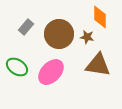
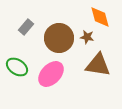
orange diamond: rotated 15 degrees counterclockwise
brown circle: moved 4 px down
pink ellipse: moved 2 px down
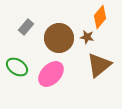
orange diamond: rotated 55 degrees clockwise
brown triangle: moved 1 px right; rotated 48 degrees counterclockwise
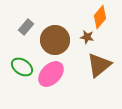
brown circle: moved 4 px left, 2 px down
green ellipse: moved 5 px right
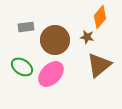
gray rectangle: rotated 42 degrees clockwise
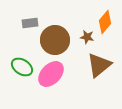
orange diamond: moved 5 px right, 5 px down
gray rectangle: moved 4 px right, 4 px up
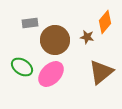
brown triangle: moved 2 px right, 7 px down
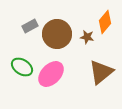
gray rectangle: moved 3 px down; rotated 21 degrees counterclockwise
brown circle: moved 2 px right, 6 px up
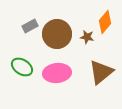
pink ellipse: moved 6 px right, 1 px up; rotated 40 degrees clockwise
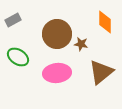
orange diamond: rotated 40 degrees counterclockwise
gray rectangle: moved 17 px left, 6 px up
brown star: moved 6 px left, 7 px down
green ellipse: moved 4 px left, 10 px up
